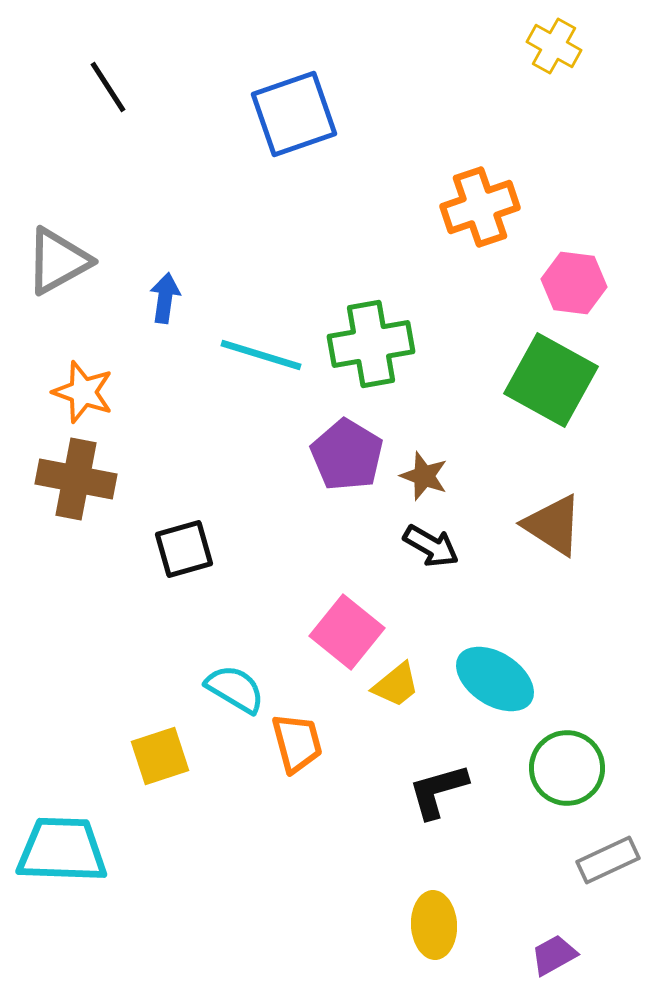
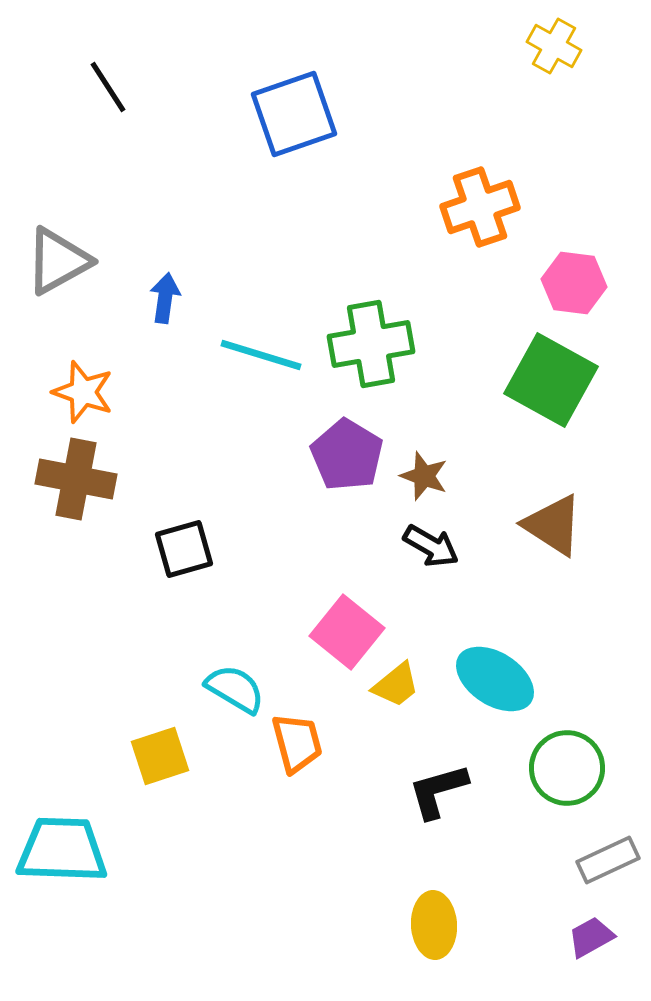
purple trapezoid: moved 37 px right, 18 px up
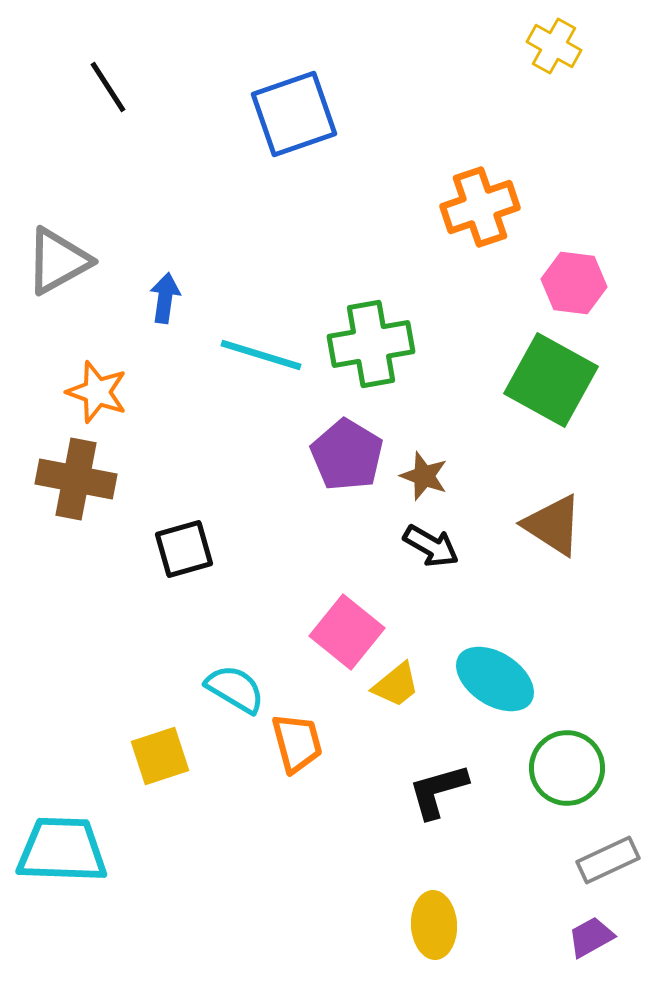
orange star: moved 14 px right
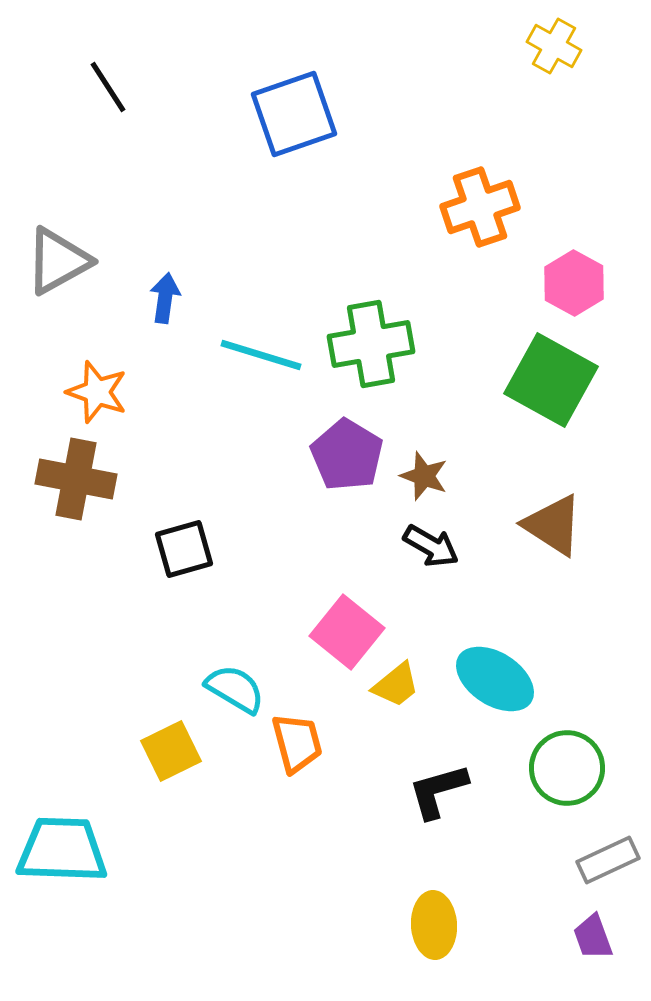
pink hexagon: rotated 22 degrees clockwise
yellow square: moved 11 px right, 5 px up; rotated 8 degrees counterclockwise
purple trapezoid: moved 2 px right; rotated 81 degrees counterclockwise
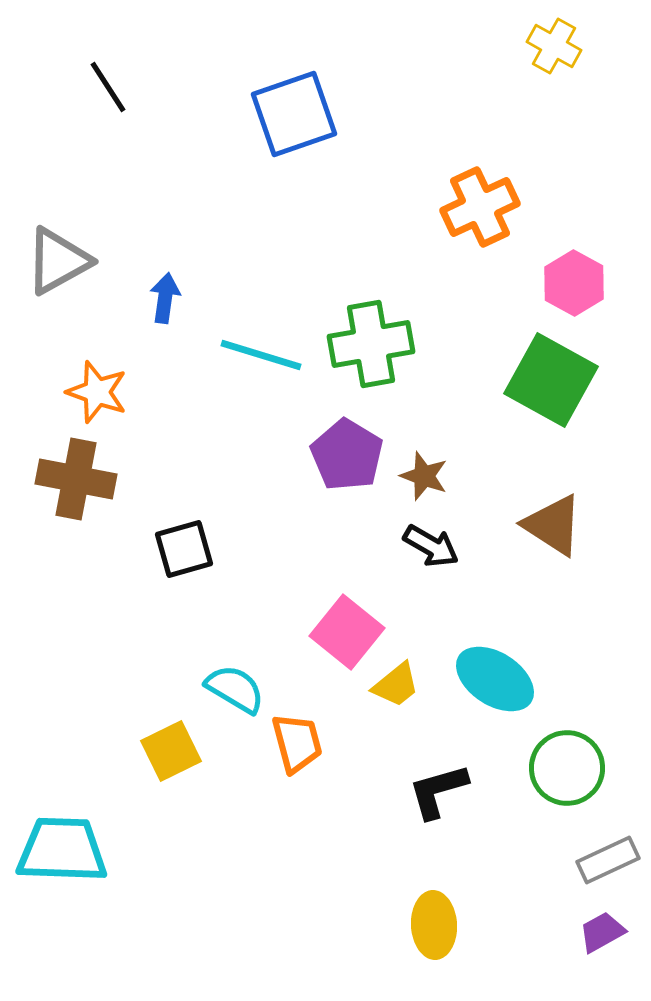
orange cross: rotated 6 degrees counterclockwise
purple trapezoid: moved 9 px right, 5 px up; rotated 81 degrees clockwise
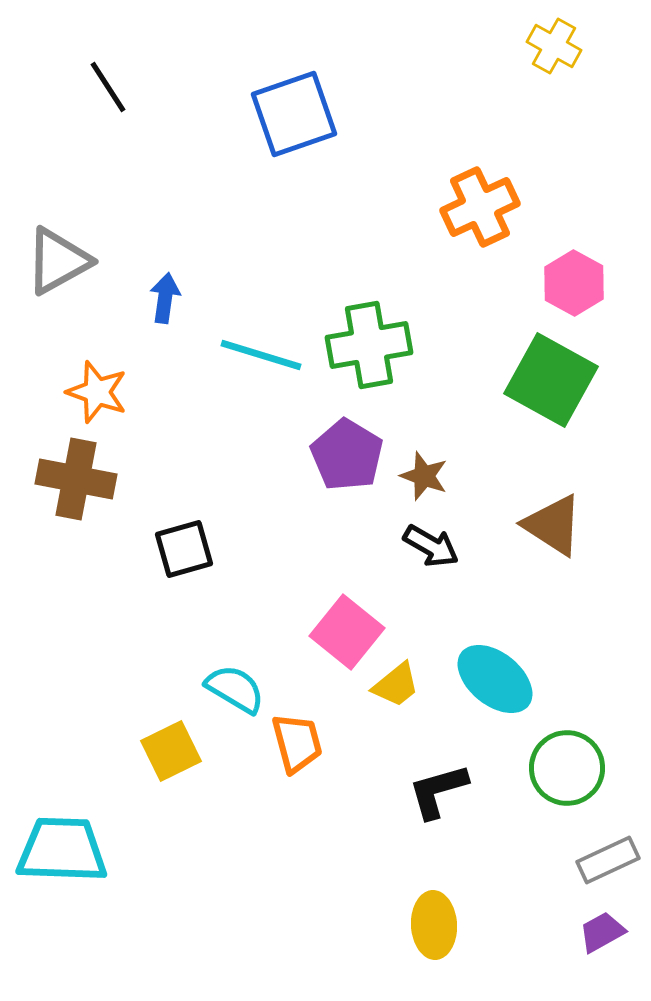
green cross: moved 2 px left, 1 px down
cyan ellipse: rotated 6 degrees clockwise
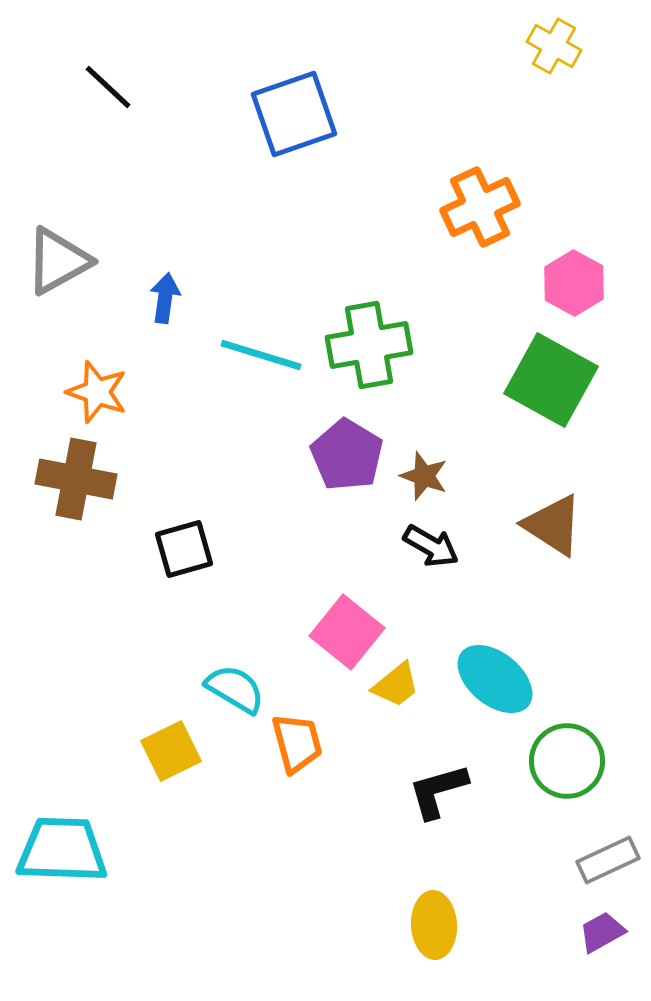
black line: rotated 14 degrees counterclockwise
green circle: moved 7 px up
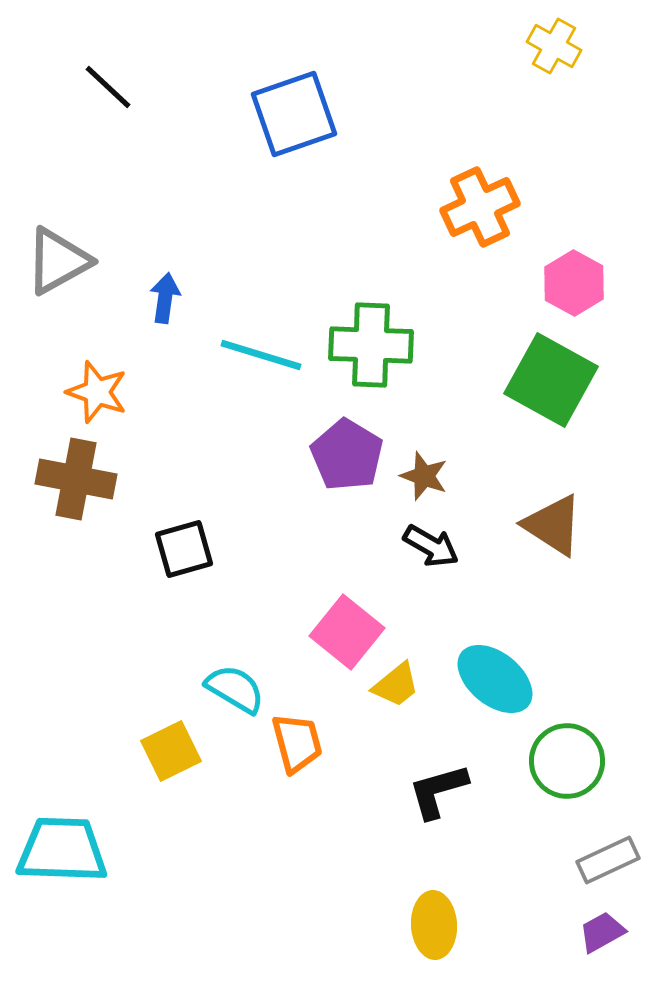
green cross: moved 2 px right; rotated 12 degrees clockwise
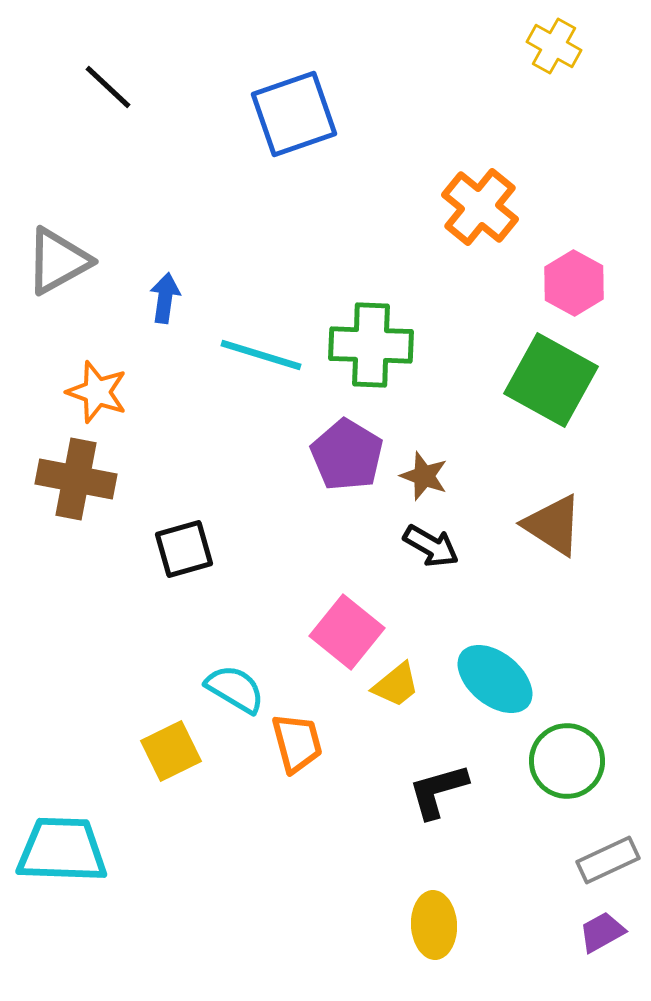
orange cross: rotated 26 degrees counterclockwise
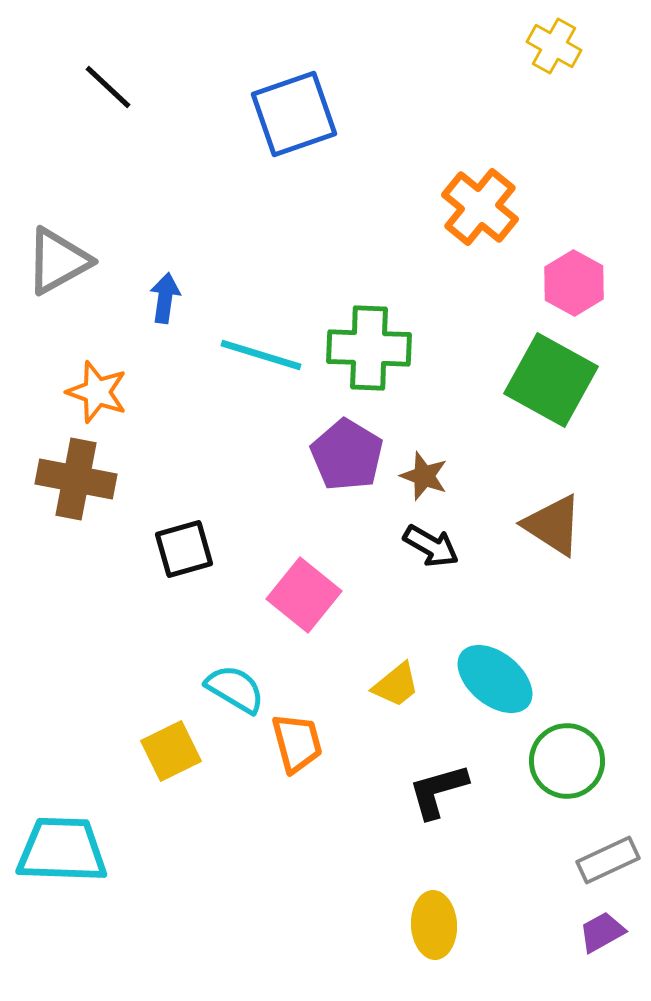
green cross: moved 2 px left, 3 px down
pink square: moved 43 px left, 37 px up
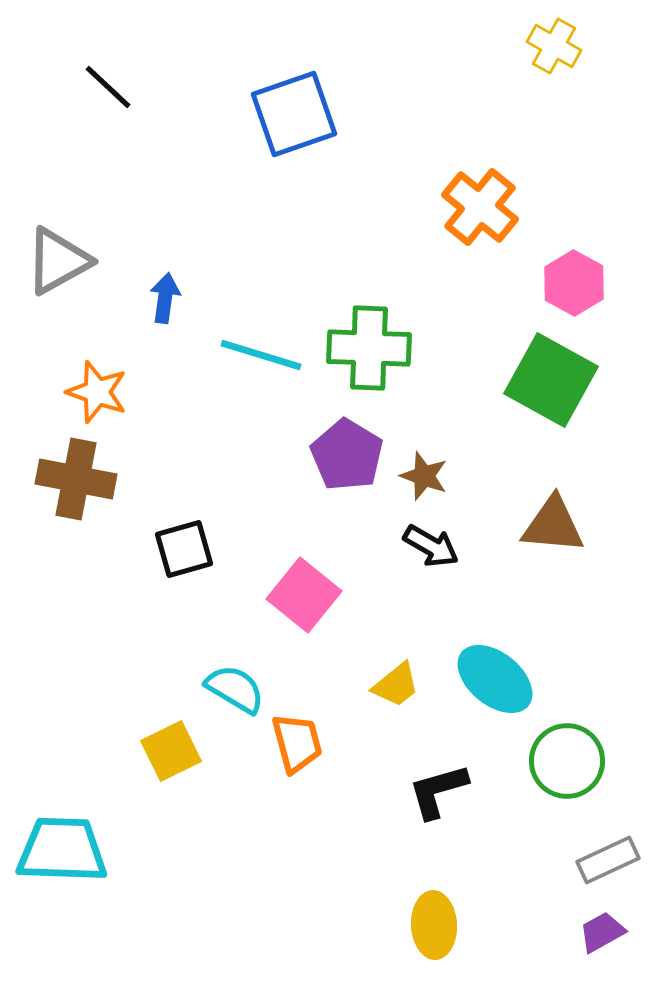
brown triangle: rotated 28 degrees counterclockwise
